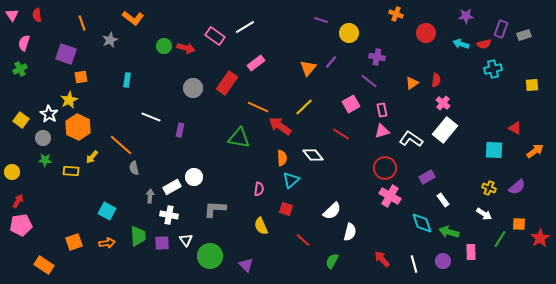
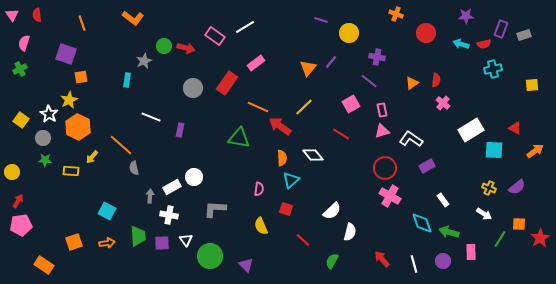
gray star at (110, 40): moved 34 px right, 21 px down
white rectangle at (445, 130): moved 26 px right; rotated 20 degrees clockwise
purple rectangle at (427, 177): moved 11 px up
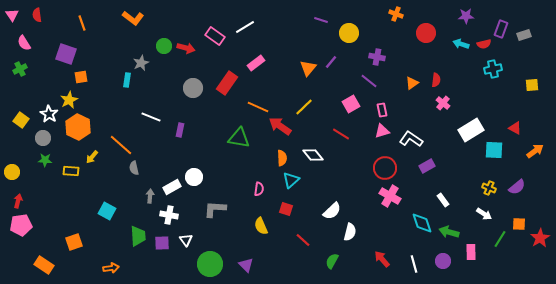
pink semicircle at (24, 43): rotated 49 degrees counterclockwise
gray star at (144, 61): moved 3 px left, 2 px down
red arrow at (18, 201): rotated 16 degrees counterclockwise
orange arrow at (107, 243): moved 4 px right, 25 px down
green circle at (210, 256): moved 8 px down
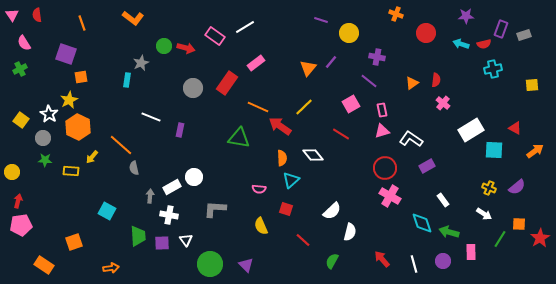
pink semicircle at (259, 189): rotated 88 degrees clockwise
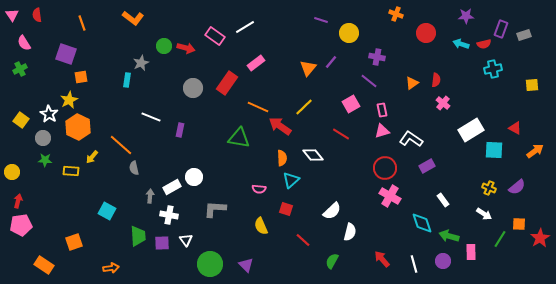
green arrow at (449, 232): moved 4 px down
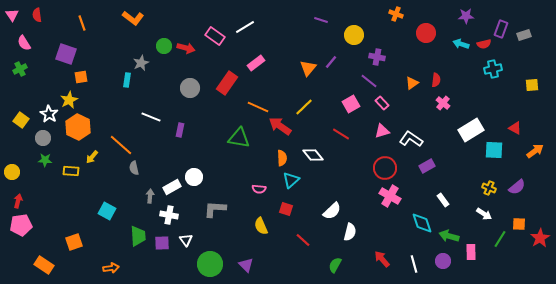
yellow circle at (349, 33): moved 5 px right, 2 px down
gray circle at (193, 88): moved 3 px left
pink rectangle at (382, 110): moved 7 px up; rotated 32 degrees counterclockwise
green semicircle at (332, 261): moved 3 px right, 4 px down
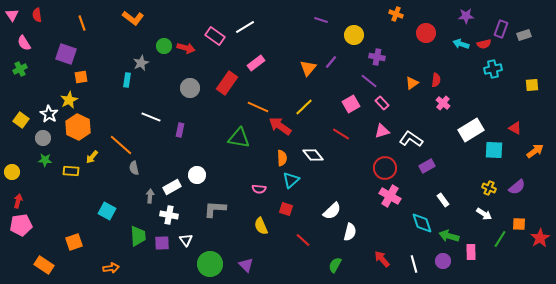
white circle at (194, 177): moved 3 px right, 2 px up
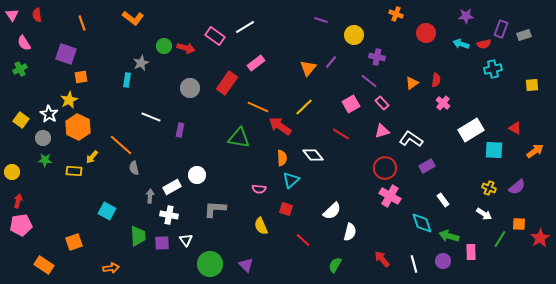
yellow rectangle at (71, 171): moved 3 px right
